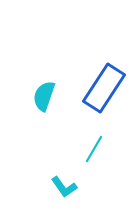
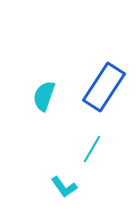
blue rectangle: moved 1 px up
cyan line: moved 2 px left
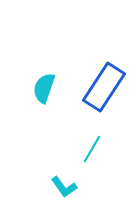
cyan semicircle: moved 8 px up
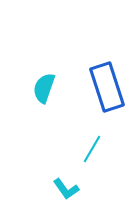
blue rectangle: moved 3 px right; rotated 51 degrees counterclockwise
cyan L-shape: moved 2 px right, 2 px down
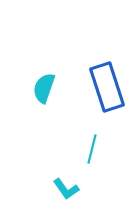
cyan line: rotated 16 degrees counterclockwise
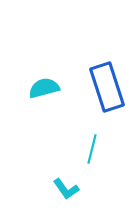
cyan semicircle: rotated 56 degrees clockwise
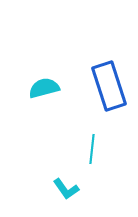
blue rectangle: moved 2 px right, 1 px up
cyan line: rotated 8 degrees counterclockwise
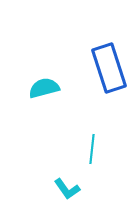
blue rectangle: moved 18 px up
cyan L-shape: moved 1 px right
